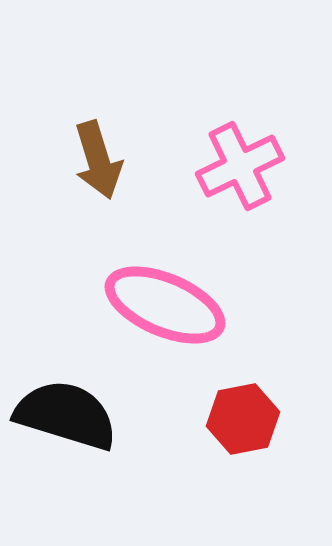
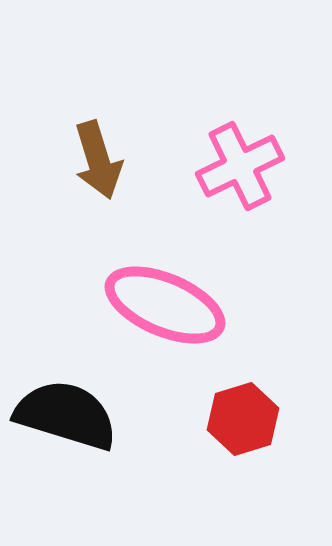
red hexagon: rotated 6 degrees counterclockwise
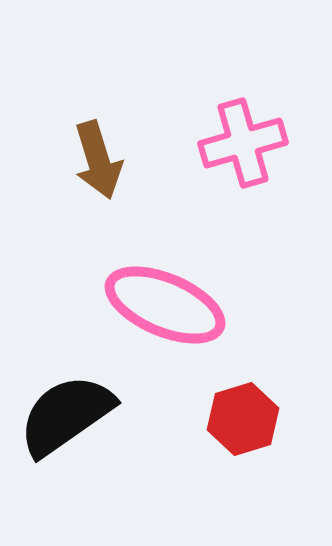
pink cross: moved 3 px right, 23 px up; rotated 10 degrees clockwise
black semicircle: rotated 52 degrees counterclockwise
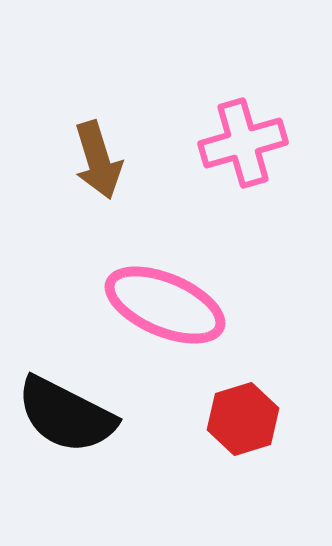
black semicircle: rotated 118 degrees counterclockwise
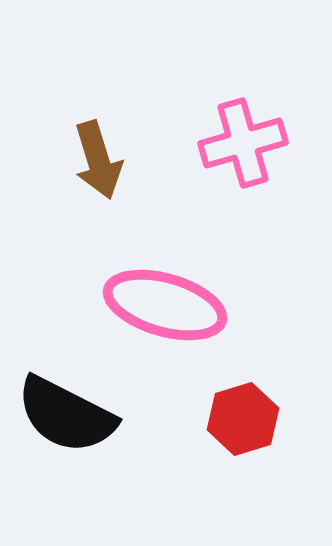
pink ellipse: rotated 7 degrees counterclockwise
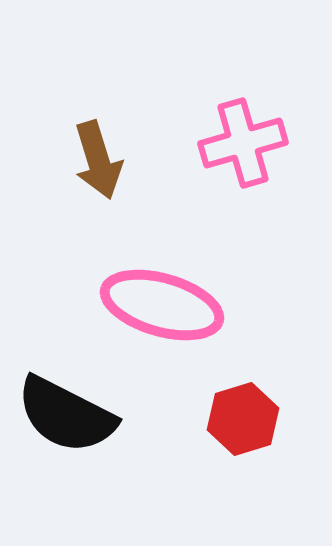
pink ellipse: moved 3 px left
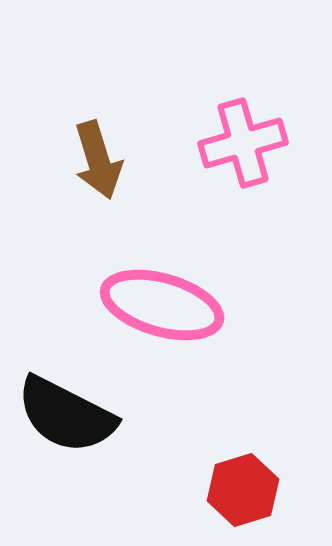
red hexagon: moved 71 px down
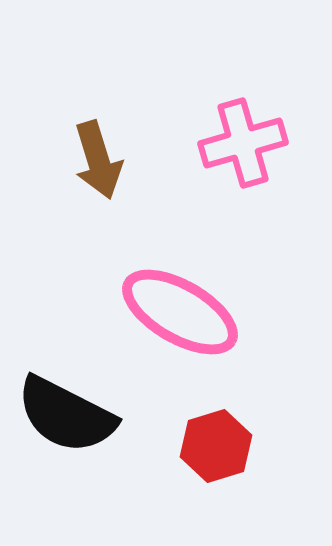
pink ellipse: moved 18 px right, 7 px down; rotated 14 degrees clockwise
red hexagon: moved 27 px left, 44 px up
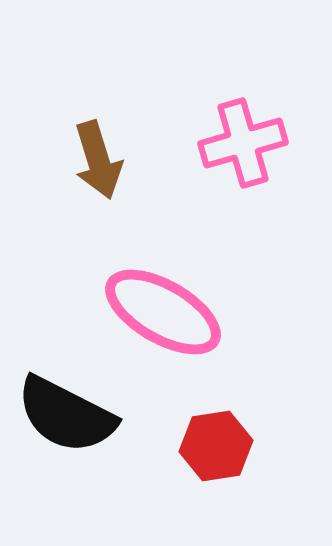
pink ellipse: moved 17 px left
red hexagon: rotated 8 degrees clockwise
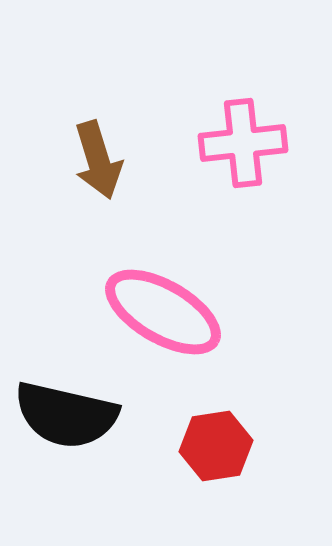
pink cross: rotated 10 degrees clockwise
black semicircle: rotated 14 degrees counterclockwise
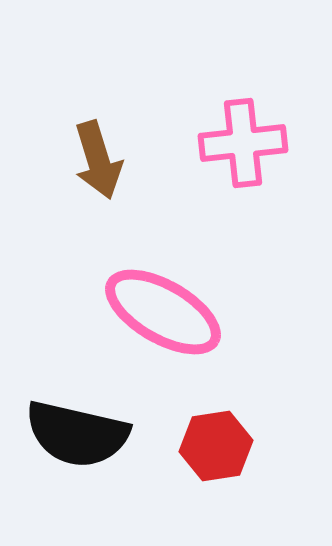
black semicircle: moved 11 px right, 19 px down
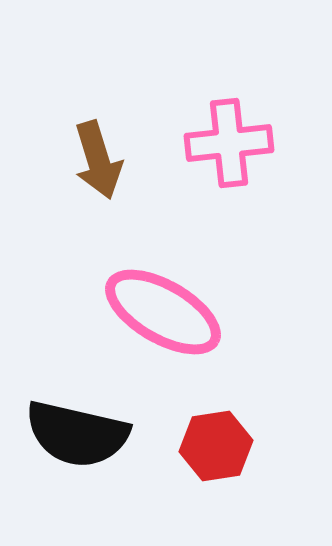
pink cross: moved 14 px left
